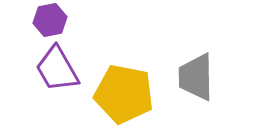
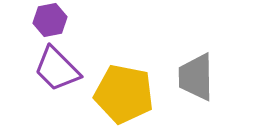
purple trapezoid: rotated 15 degrees counterclockwise
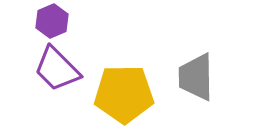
purple hexagon: moved 2 px right, 1 px down; rotated 12 degrees counterclockwise
yellow pentagon: rotated 12 degrees counterclockwise
